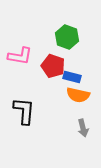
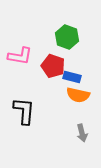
gray arrow: moved 1 px left, 5 px down
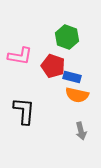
orange semicircle: moved 1 px left
gray arrow: moved 1 px left, 2 px up
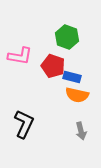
black L-shape: moved 13 px down; rotated 20 degrees clockwise
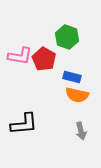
red pentagon: moved 9 px left, 7 px up; rotated 10 degrees clockwise
black L-shape: rotated 60 degrees clockwise
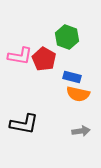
orange semicircle: moved 1 px right, 1 px up
black L-shape: rotated 16 degrees clockwise
gray arrow: rotated 84 degrees counterclockwise
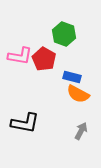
green hexagon: moved 3 px left, 3 px up
orange semicircle: rotated 15 degrees clockwise
black L-shape: moved 1 px right, 1 px up
gray arrow: rotated 54 degrees counterclockwise
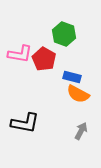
pink L-shape: moved 2 px up
